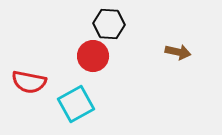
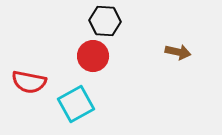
black hexagon: moved 4 px left, 3 px up
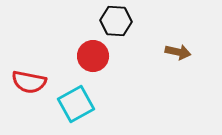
black hexagon: moved 11 px right
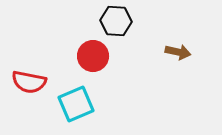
cyan square: rotated 6 degrees clockwise
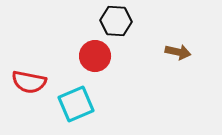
red circle: moved 2 px right
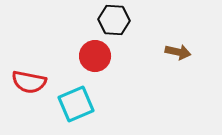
black hexagon: moved 2 px left, 1 px up
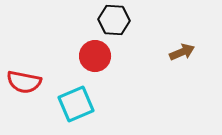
brown arrow: moved 4 px right; rotated 35 degrees counterclockwise
red semicircle: moved 5 px left
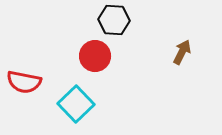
brown arrow: rotated 40 degrees counterclockwise
cyan square: rotated 21 degrees counterclockwise
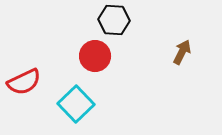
red semicircle: rotated 36 degrees counterclockwise
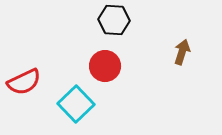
brown arrow: rotated 10 degrees counterclockwise
red circle: moved 10 px right, 10 px down
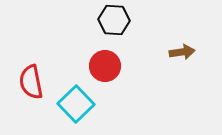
brown arrow: rotated 65 degrees clockwise
red semicircle: moved 7 px right; rotated 104 degrees clockwise
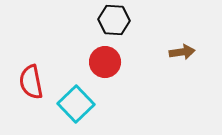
red circle: moved 4 px up
